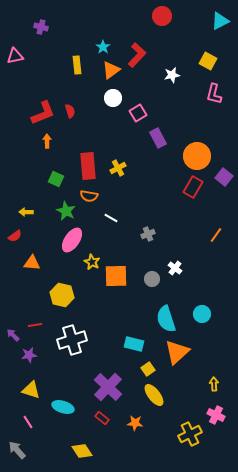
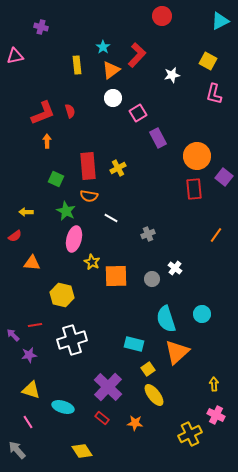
red rectangle at (193, 187): moved 1 px right, 2 px down; rotated 35 degrees counterclockwise
pink ellipse at (72, 240): moved 2 px right, 1 px up; rotated 20 degrees counterclockwise
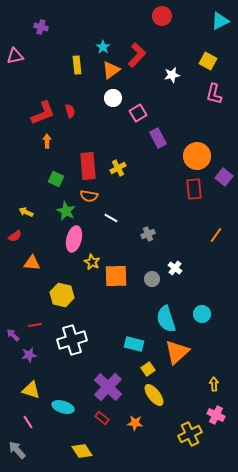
yellow arrow at (26, 212): rotated 24 degrees clockwise
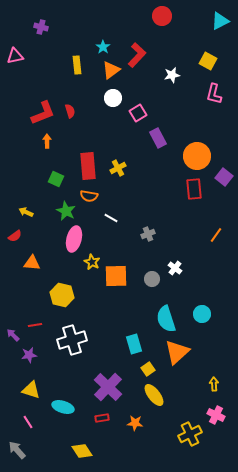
cyan rectangle at (134, 344): rotated 60 degrees clockwise
red rectangle at (102, 418): rotated 48 degrees counterclockwise
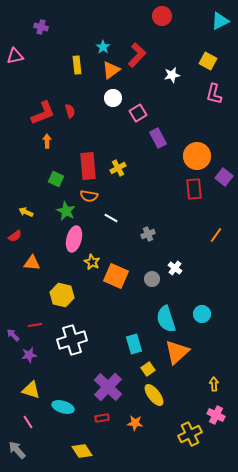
orange square at (116, 276): rotated 25 degrees clockwise
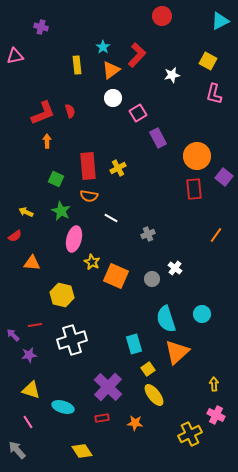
green star at (66, 211): moved 5 px left
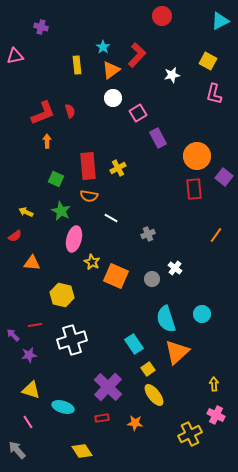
cyan rectangle at (134, 344): rotated 18 degrees counterclockwise
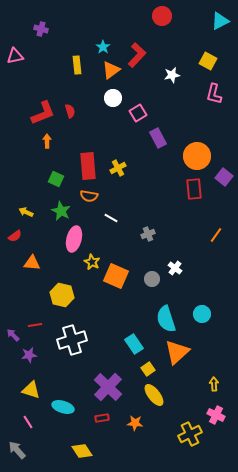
purple cross at (41, 27): moved 2 px down
